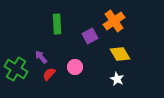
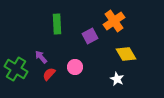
yellow diamond: moved 6 px right
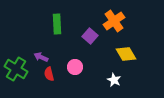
purple square: rotated 21 degrees counterclockwise
purple arrow: rotated 24 degrees counterclockwise
red semicircle: rotated 56 degrees counterclockwise
white star: moved 3 px left, 1 px down
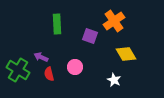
purple square: rotated 21 degrees counterclockwise
green cross: moved 2 px right, 1 px down
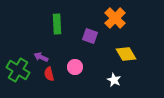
orange cross: moved 1 px right, 3 px up; rotated 10 degrees counterclockwise
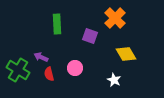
pink circle: moved 1 px down
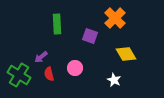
purple arrow: rotated 64 degrees counterclockwise
green cross: moved 1 px right, 5 px down
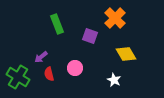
green rectangle: rotated 18 degrees counterclockwise
green cross: moved 1 px left, 2 px down
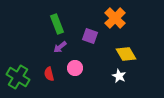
purple arrow: moved 19 px right, 10 px up
white star: moved 5 px right, 4 px up
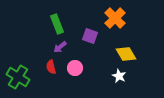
red semicircle: moved 2 px right, 7 px up
